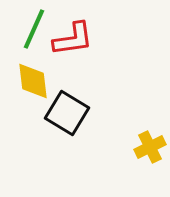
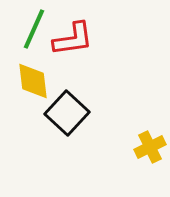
black square: rotated 12 degrees clockwise
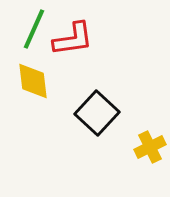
black square: moved 30 px right
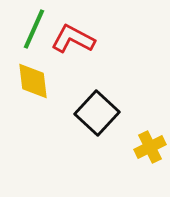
red L-shape: rotated 144 degrees counterclockwise
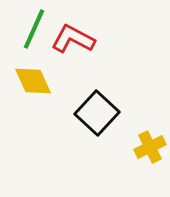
yellow diamond: rotated 18 degrees counterclockwise
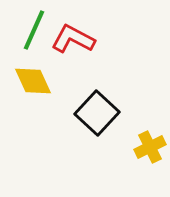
green line: moved 1 px down
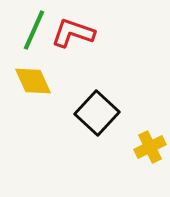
red L-shape: moved 6 px up; rotated 9 degrees counterclockwise
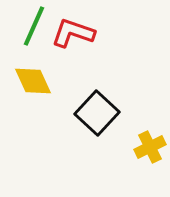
green line: moved 4 px up
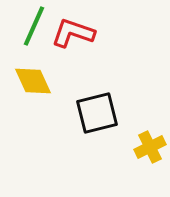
black square: rotated 33 degrees clockwise
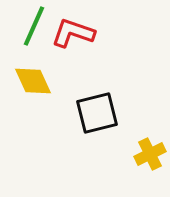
yellow cross: moved 7 px down
